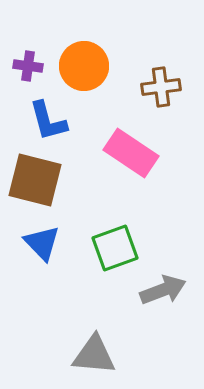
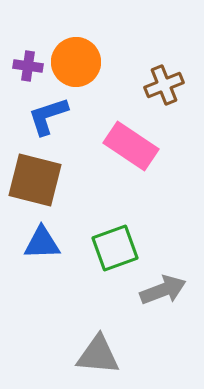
orange circle: moved 8 px left, 4 px up
brown cross: moved 3 px right, 2 px up; rotated 15 degrees counterclockwise
blue L-shape: moved 5 px up; rotated 87 degrees clockwise
pink rectangle: moved 7 px up
blue triangle: rotated 48 degrees counterclockwise
gray triangle: moved 4 px right
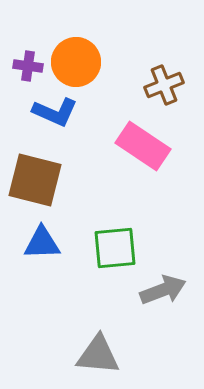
blue L-shape: moved 7 px right, 4 px up; rotated 138 degrees counterclockwise
pink rectangle: moved 12 px right
green square: rotated 15 degrees clockwise
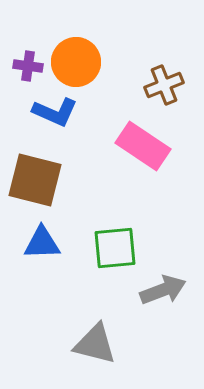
gray triangle: moved 3 px left, 11 px up; rotated 9 degrees clockwise
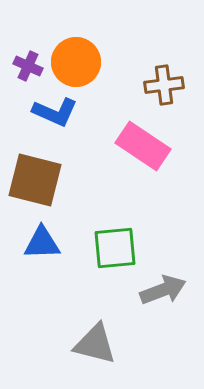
purple cross: rotated 16 degrees clockwise
brown cross: rotated 15 degrees clockwise
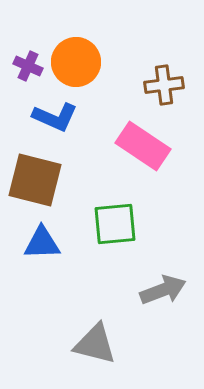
blue L-shape: moved 5 px down
green square: moved 24 px up
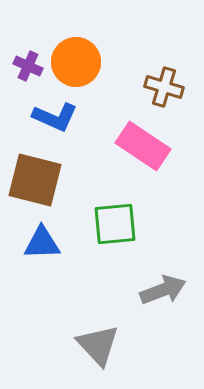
brown cross: moved 2 px down; rotated 24 degrees clockwise
gray triangle: moved 3 px right, 1 px down; rotated 33 degrees clockwise
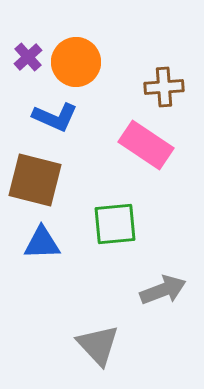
purple cross: moved 9 px up; rotated 24 degrees clockwise
brown cross: rotated 21 degrees counterclockwise
pink rectangle: moved 3 px right, 1 px up
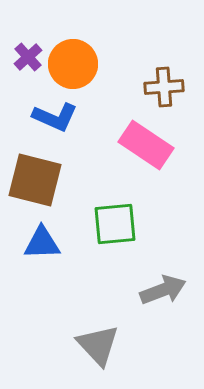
orange circle: moved 3 px left, 2 px down
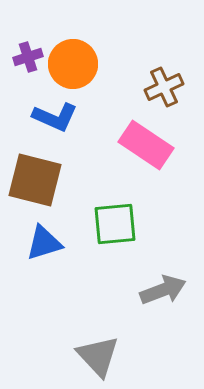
purple cross: rotated 24 degrees clockwise
brown cross: rotated 21 degrees counterclockwise
blue triangle: moved 2 px right; rotated 15 degrees counterclockwise
gray triangle: moved 11 px down
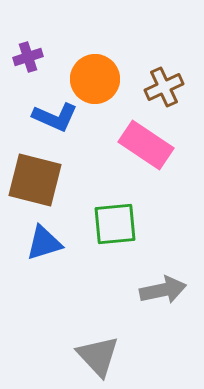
orange circle: moved 22 px right, 15 px down
gray arrow: rotated 9 degrees clockwise
